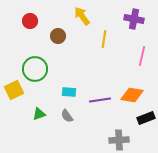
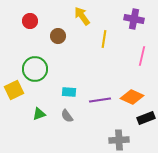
orange diamond: moved 2 px down; rotated 15 degrees clockwise
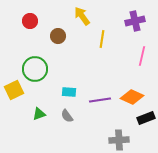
purple cross: moved 1 px right, 2 px down; rotated 24 degrees counterclockwise
yellow line: moved 2 px left
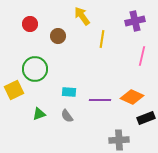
red circle: moved 3 px down
purple line: rotated 10 degrees clockwise
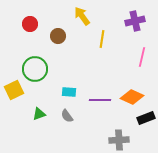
pink line: moved 1 px down
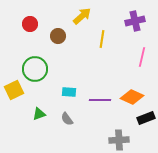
yellow arrow: rotated 84 degrees clockwise
gray semicircle: moved 3 px down
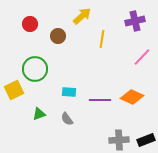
pink line: rotated 30 degrees clockwise
black rectangle: moved 22 px down
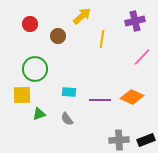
yellow square: moved 8 px right, 5 px down; rotated 24 degrees clockwise
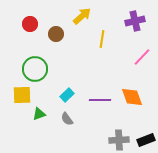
brown circle: moved 2 px left, 2 px up
cyan rectangle: moved 2 px left, 3 px down; rotated 48 degrees counterclockwise
orange diamond: rotated 45 degrees clockwise
